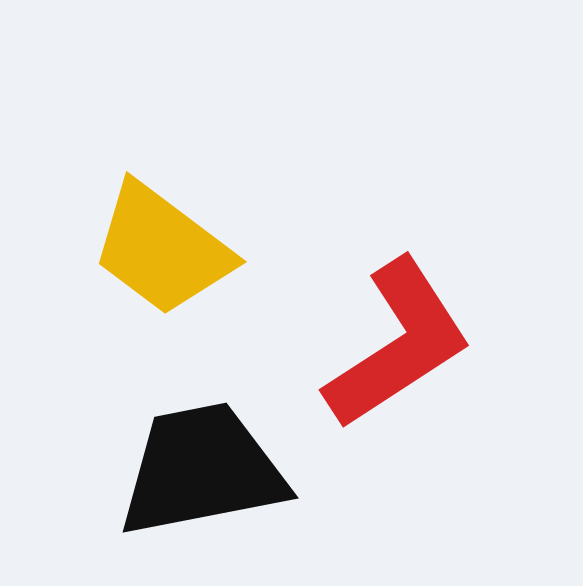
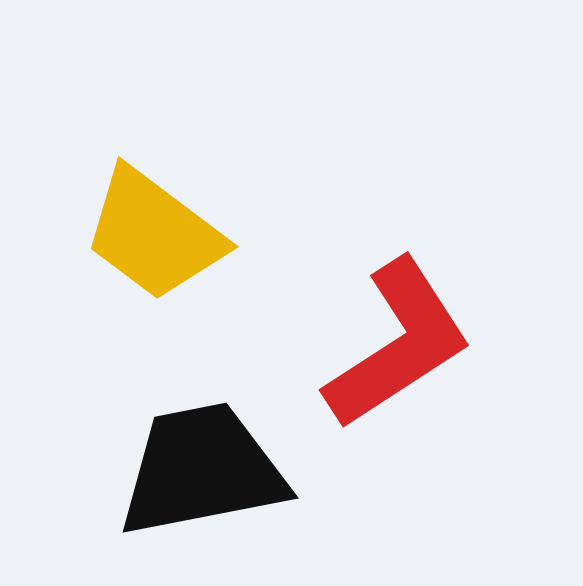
yellow trapezoid: moved 8 px left, 15 px up
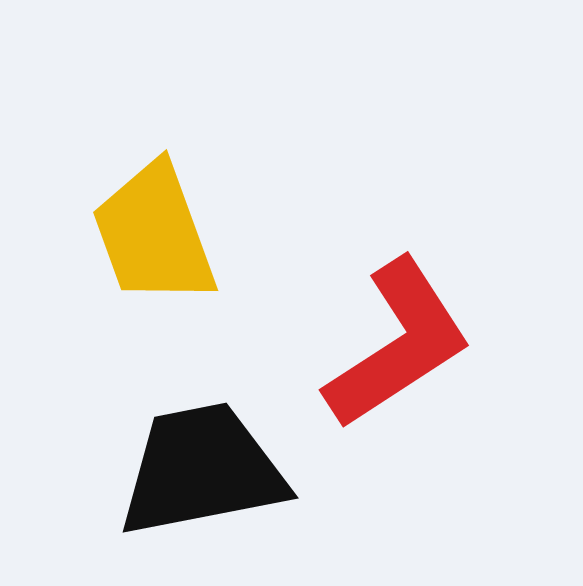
yellow trapezoid: rotated 33 degrees clockwise
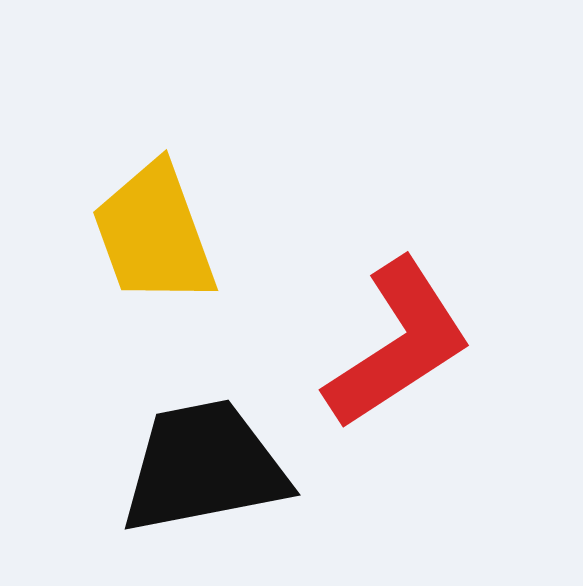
black trapezoid: moved 2 px right, 3 px up
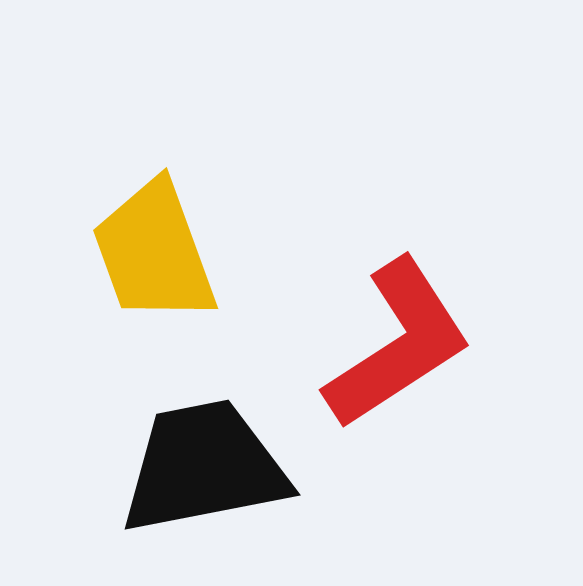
yellow trapezoid: moved 18 px down
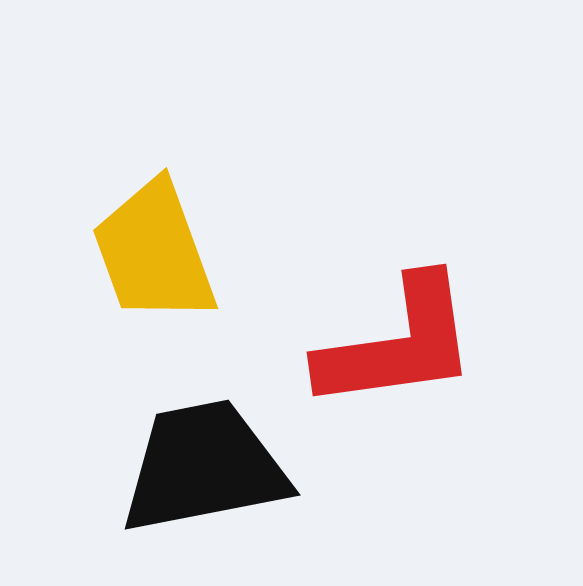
red L-shape: rotated 25 degrees clockwise
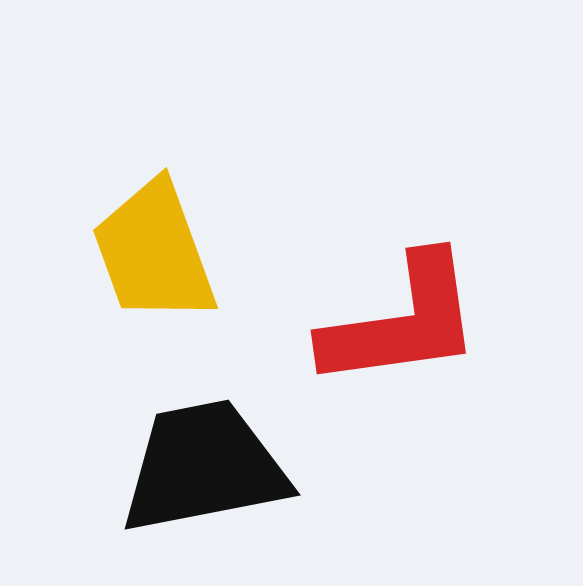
red L-shape: moved 4 px right, 22 px up
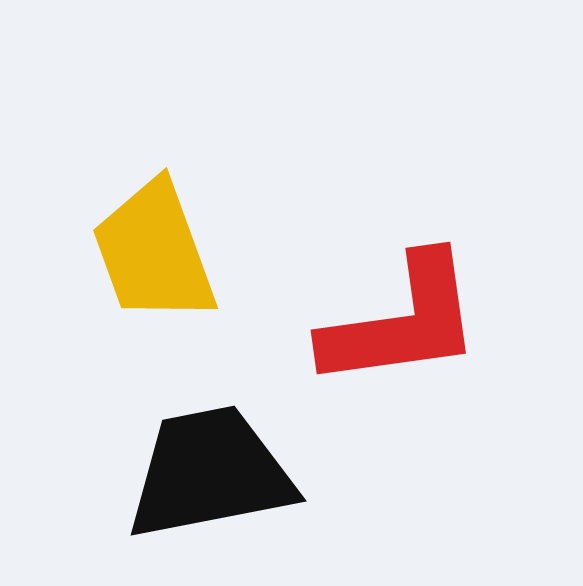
black trapezoid: moved 6 px right, 6 px down
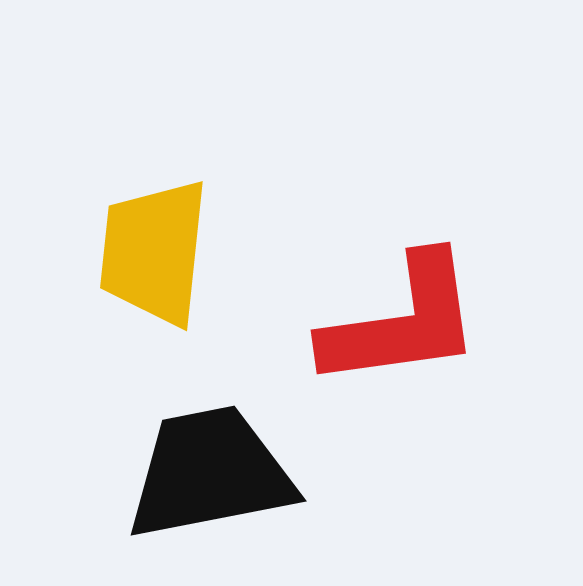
yellow trapezoid: rotated 26 degrees clockwise
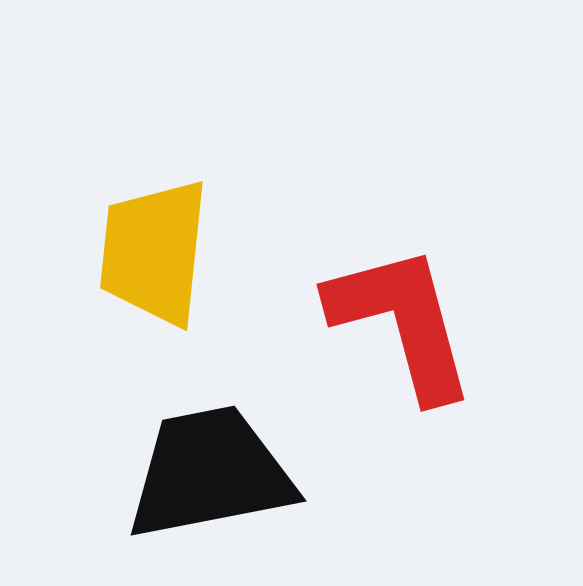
red L-shape: rotated 97 degrees counterclockwise
